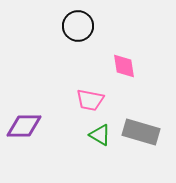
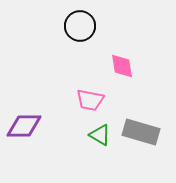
black circle: moved 2 px right
pink diamond: moved 2 px left
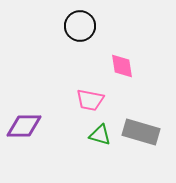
green triangle: rotated 15 degrees counterclockwise
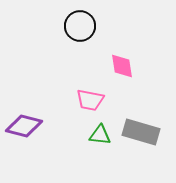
purple diamond: rotated 15 degrees clockwise
green triangle: rotated 10 degrees counterclockwise
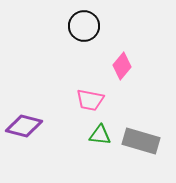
black circle: moved 4 px right
pink diamond: rotated 48 degrees clockwise
gray rectangle: moved 9 px down
